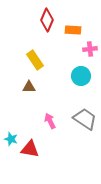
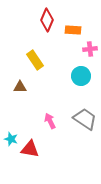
brown triangle: moved 9 px left
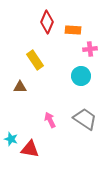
red diamond: moved 2 px down
pink arrow: moved 1 px up
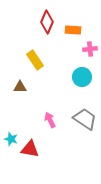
cyan circle: moved 1 px right, 1 px down
